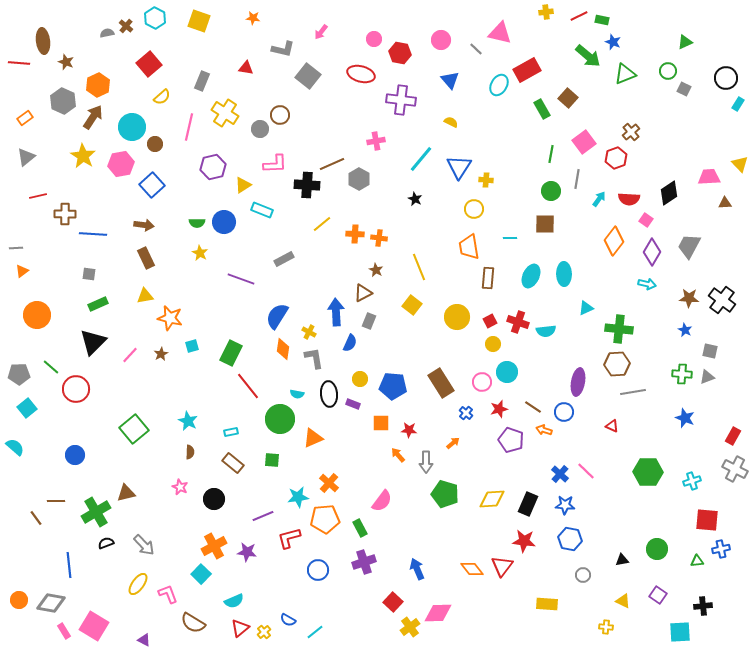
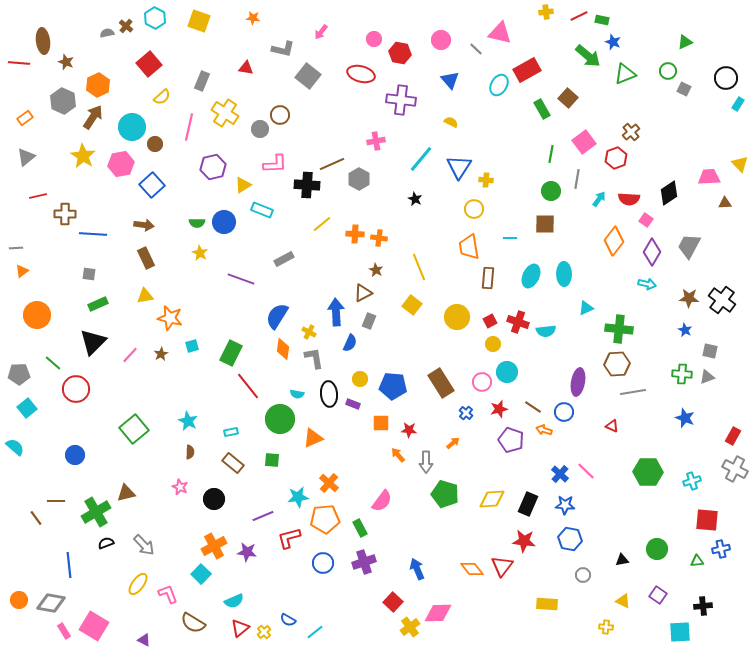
green line at (51, 367): moved 2 px right, 4 px up
blue circle at (318, 570): moved 5 px right, 7 px up
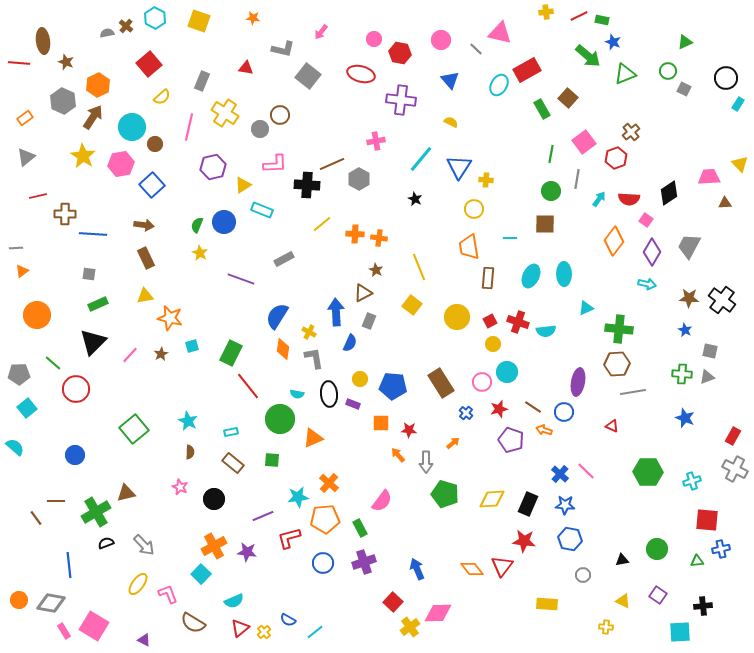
green semicircle at (197, 223): moved 2 px down; rotated 112 degrees clockwise
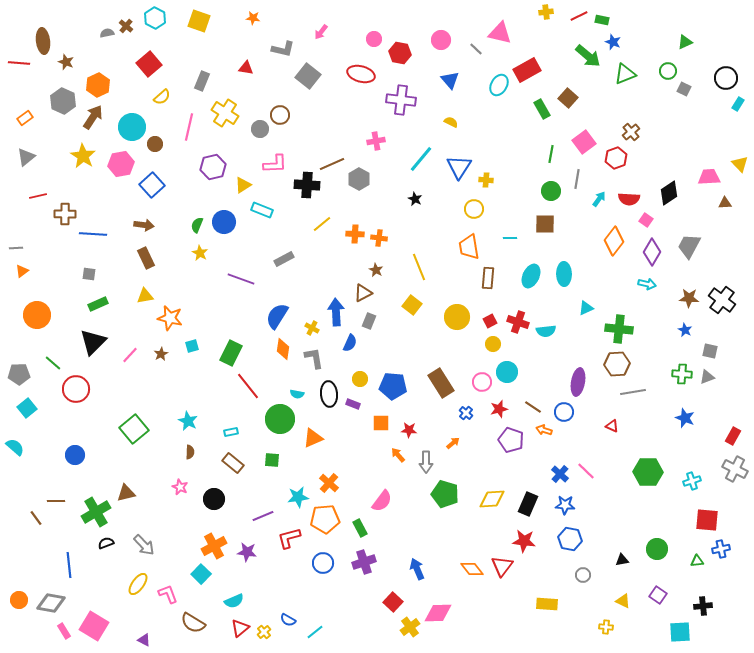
yellow cross at (309, 332): moved 3 px right, 4 px up
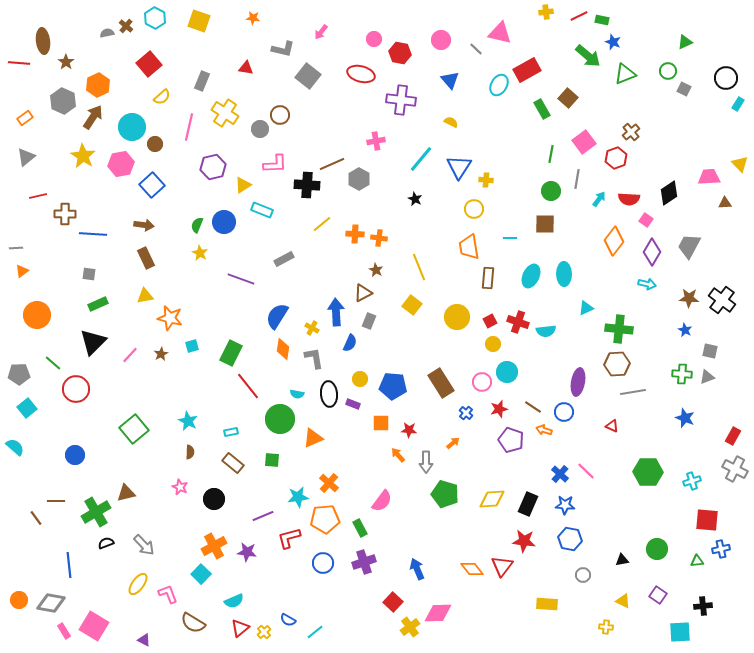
brown star at (66, 62): rotated 14 degrees clockwise
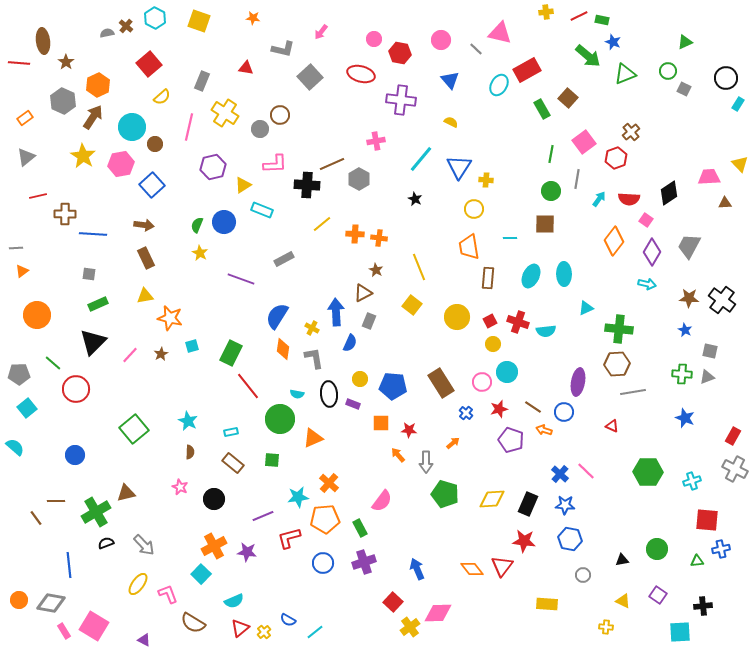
gray square at (308, 76): moved 2 px right, 1 px down; rotated 10 degrees clockwise
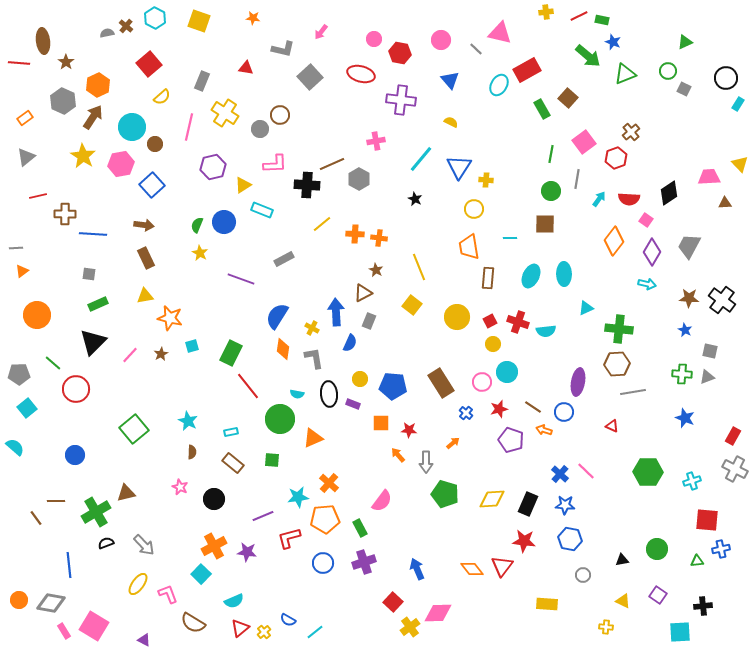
brown semicircle at (190, 452): moved 2 px right
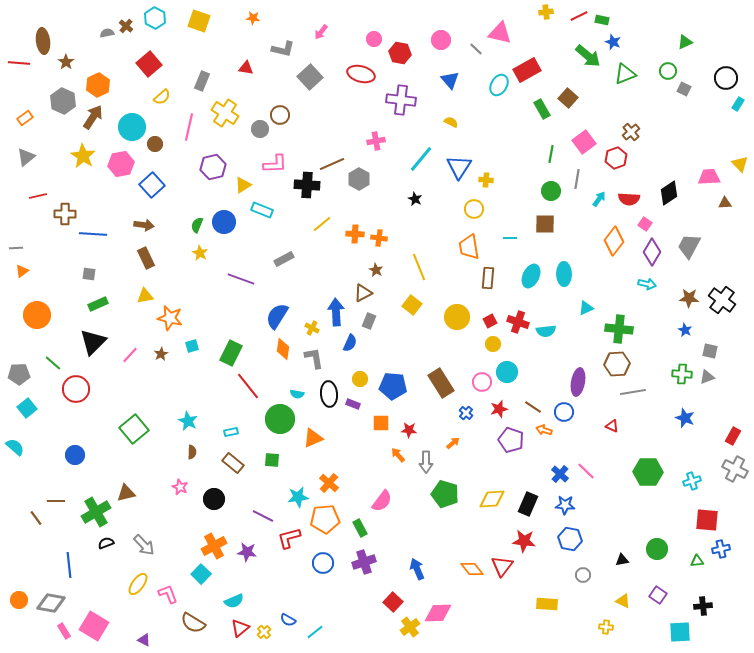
pink square at (646, 220): moved 1 px left, 4 px down
purple line at (263, 516): rotated 50 degrees clockwise
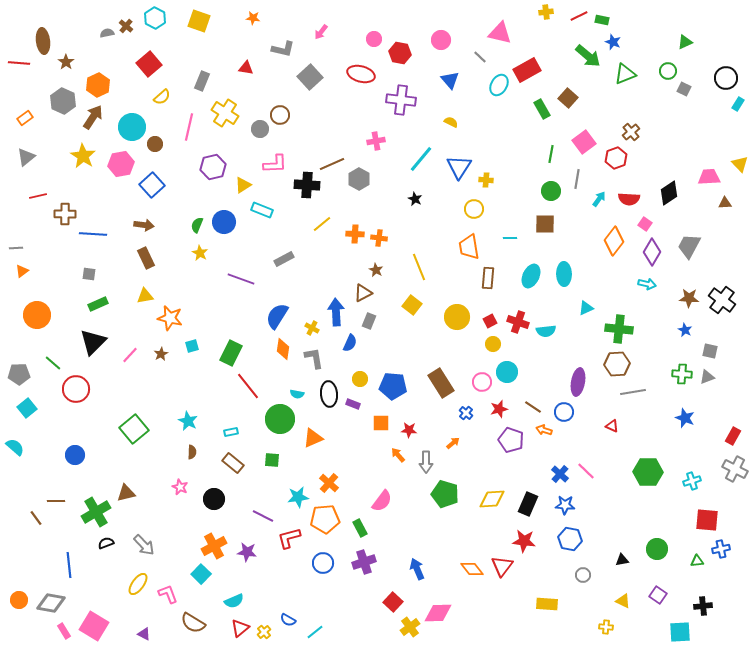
gray line at (476, 49): moved 4 px right, 8 px down
purple triangle at (144, 640): moved 6 px up
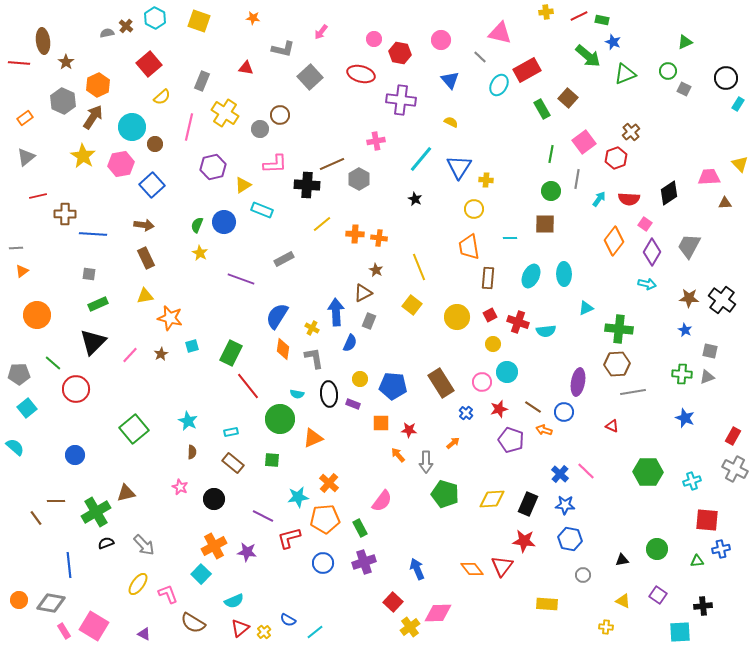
red square at (490, 321): moved 6 px up
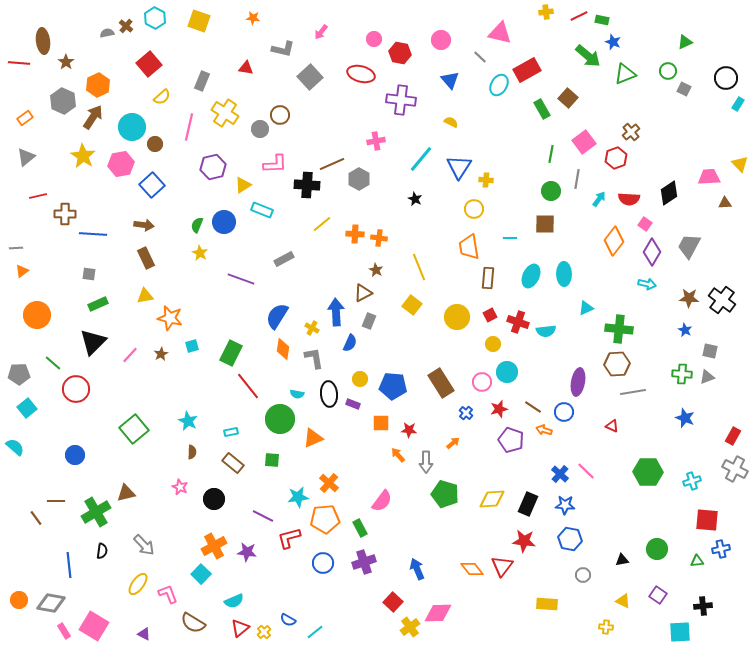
black semicircle at (106, 543): moved 4 px left, 8 px down; rotated 119 degrees clockwise
